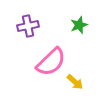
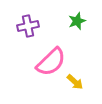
green star: moved 2 px left, 4 px up
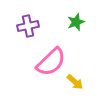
green star: moved 1 px left, 1 px down
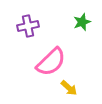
green star: moved 6 px right
yellow arrow: moved 6 px left, 6 px down
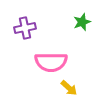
purple cross: moved 3 px left, 2 px down
pink semicircle: rotated 44 degrees clockwise
